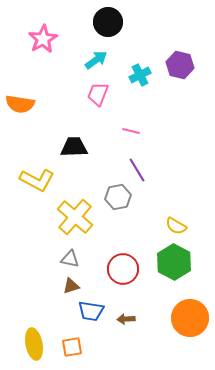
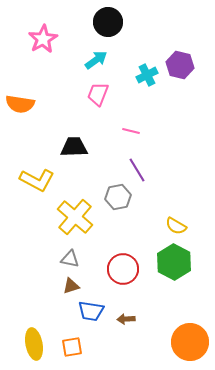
cyan cross: moved 7 px right
orange circle: moved 24 px down
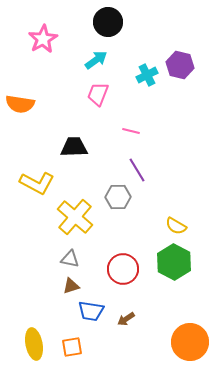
yellow L-shape: moved 3 px down
gray hexagon: rotated 10 degrees clockwise
brown arrow: rotated 30 degrees counterclockwise
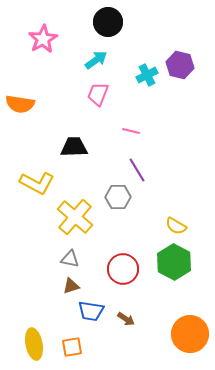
brown arrow: rotated 114 degrees counterclockwise
orange circle: moved 8 px up
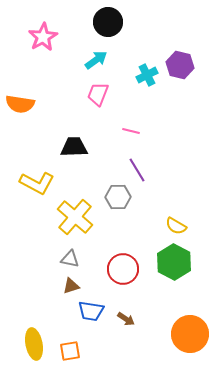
pink star: moved 2 px up
orange square: moved 2 px left, 4 px down
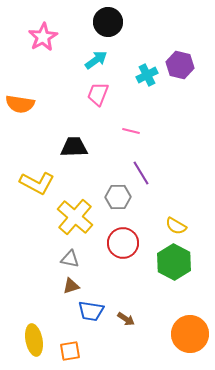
purple line: moved 4 px right, 3 px down
red circle: moved 26 px up
yellow ellipse: moved 4 px up
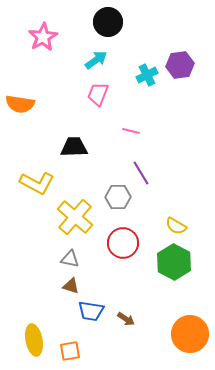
purple hexagon: rotated 20 degrees counterclockwise
brown triangle: rotated 36 degrees clockwise
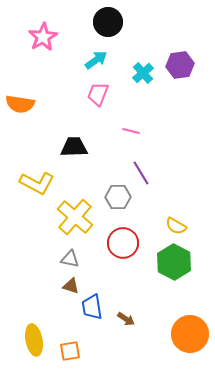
cyan cross: moved 4 px left, 2 px up; rotated 15 degrees counterclockwise
blue trapezoid: moved 1 px right, 4 px up; rotated 72 degrees clockwise
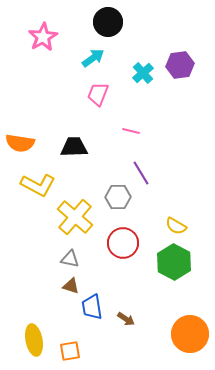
cyan arrow: moved 3 px left, 2 px up
orange semicircle: moved 39 px down
yellow L-shape: moved 1 px right, 2 px down
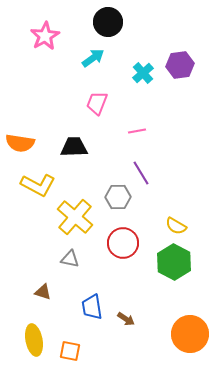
pink star: moved 2 px right, 1 px up
pink trapezoid: moved 1 px left, 9 px down
pink line: moved 6 px right; rotated 24 degrees counterclockwise
brown triangle: moved 28 px left, 6 px down
orange square: rotated 20 degrees clockwise
